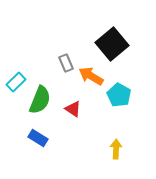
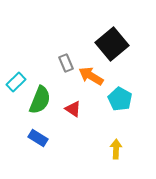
cyan pentagon: moved 1 px right, 4 px down
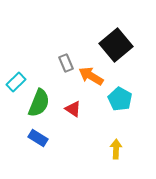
black square: moved 4 px right, 1 px down
green semicircle: moved 1 px left, 3 px down
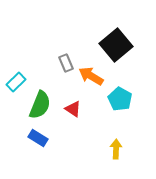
green semicircle: moved 1 px right, 2 px down
